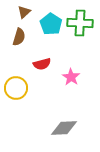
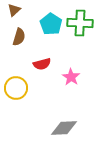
brown triangle: moved 10 px left, 2 px up
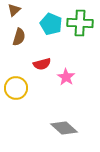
cyan pentagon: rotated 10 degrees counterclockwise
pink star: moved 5 px left
gray diamond: rotated 44 degrees clockwise
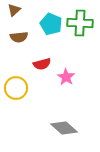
brown semicircle: rotated 66 degrees clockwise
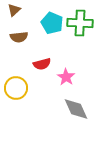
cyan pentagon: moved 1 px right, 1 px up
gray diamond: moved 12 px right, 19 px up; rotated 24 degrees clockwise
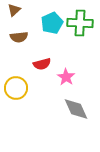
cyan pentagon: rotated 25 degrees clockwise
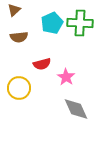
yellow circle: moved 3 px right
